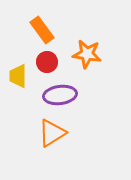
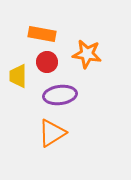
orange rectangle: moved 4 px down; rotated 44 degrees counterclockwise
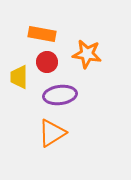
yellow trapezoid: moved 1 px right, 1 px down
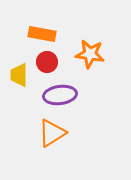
orange star: moved 3 px right
yellow trapezoid: moved 2 px up
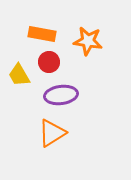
orange star: moved 2 px left, 13 px up
red circle: moved 2 px right
yellow trapezoid: rotated 30 degrees counterclockwise
purple ellipse: moved 1 px right
